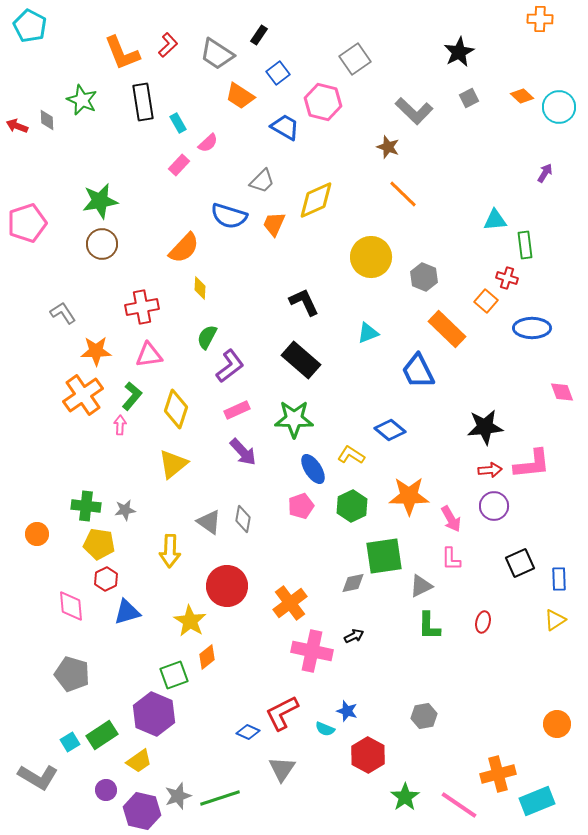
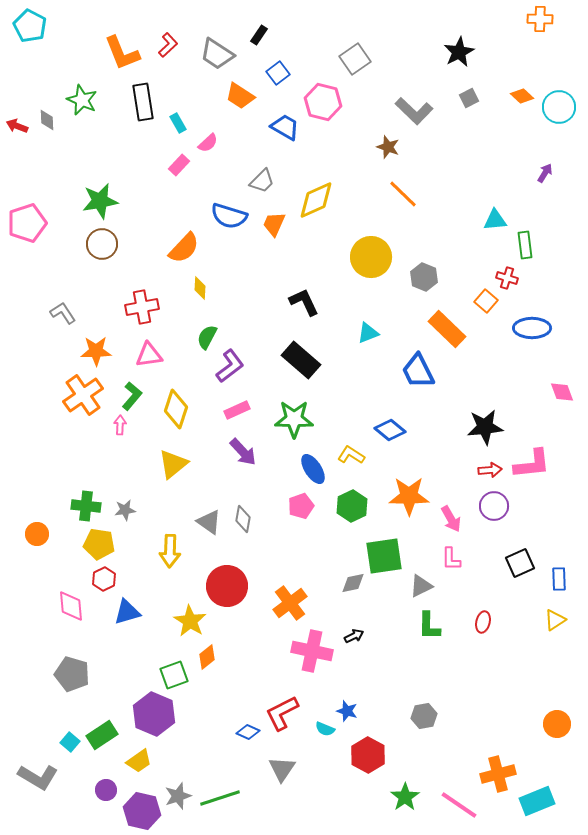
red hexagon at (106, 579): moved 2 px left
cyan square at (70, 742): rotated 18 degrees counterclockwise
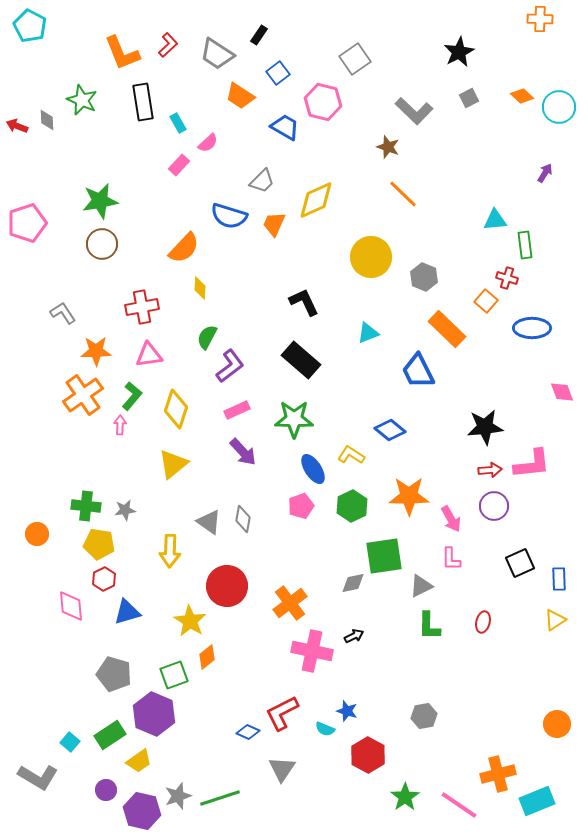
gray pentagon at (72, 674): moved 42 px right
green rectangle at (102, 735): moved 8 px right
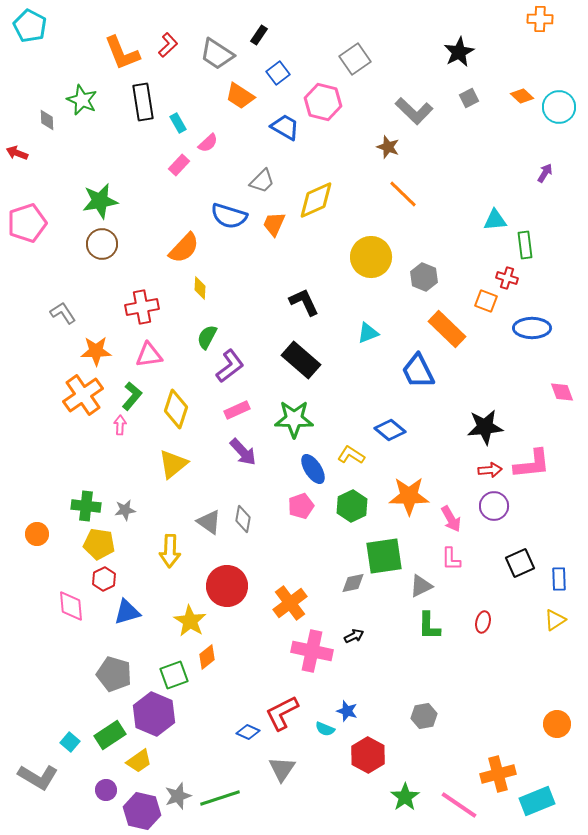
red arrow at (17, 126): moved 27 px down
orange square at (486, 301): rotated 20 degrees counterclockwise
